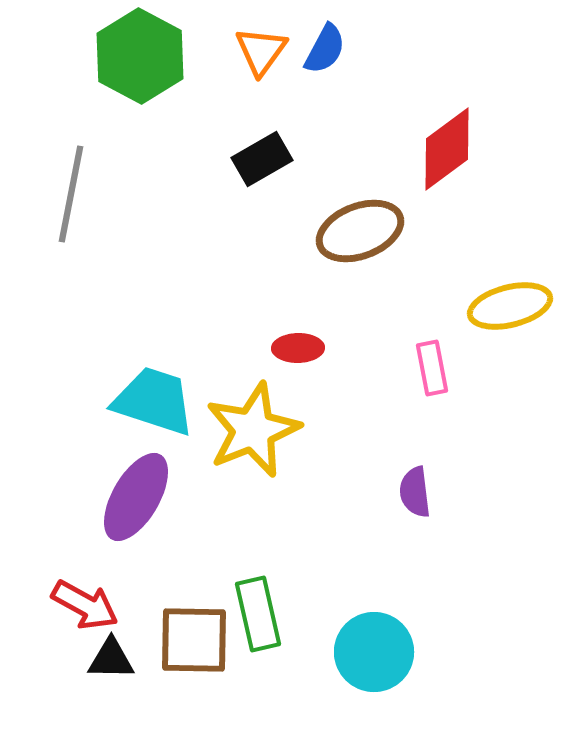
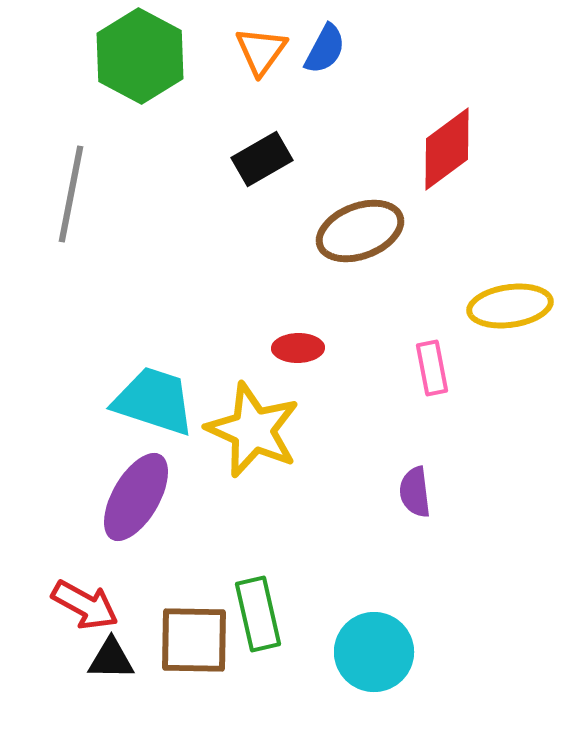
yellow ellipse: rotated 6 degrees clockwise
yellow star: rotated 26 degrees counterclockwise
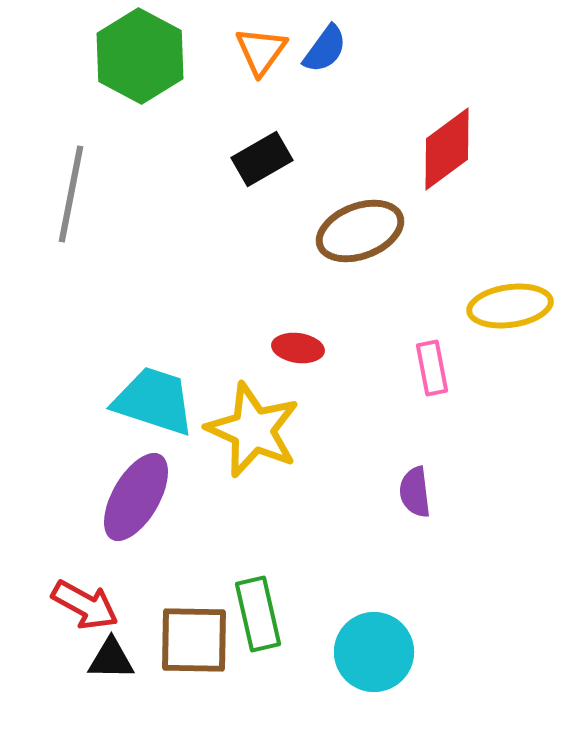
blue semicircle: rotated 8 degrees clockwise
red ellipse: rotated 9 degrees clockwise
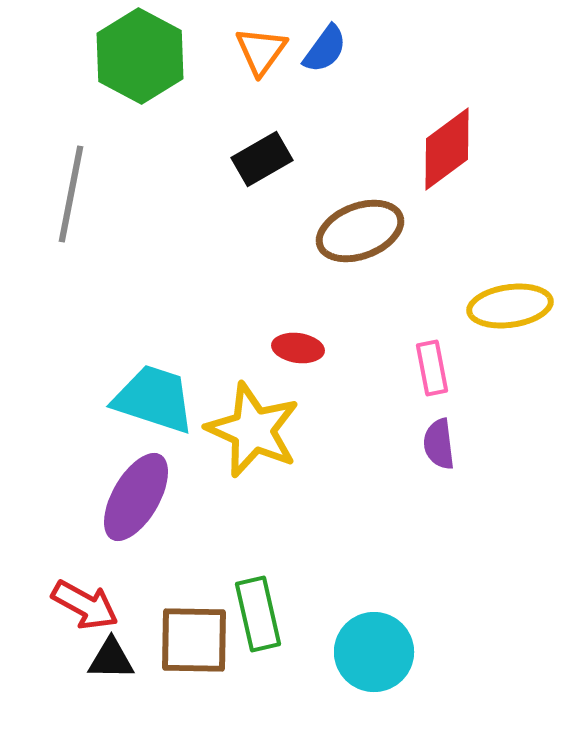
cyan trapezoid: moved 2 px up
purple semicircle: moved 24 px right, 48 px up
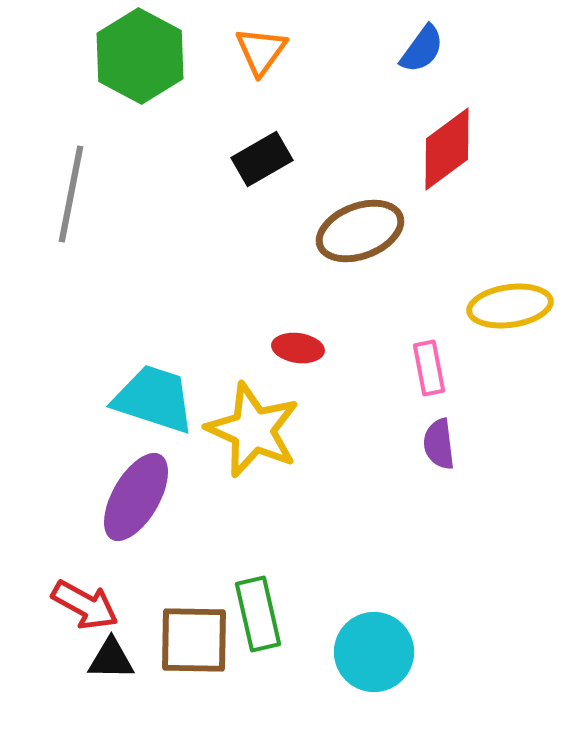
blue semicircle: moved 97 px right
pink rectangle: moved 3 px left
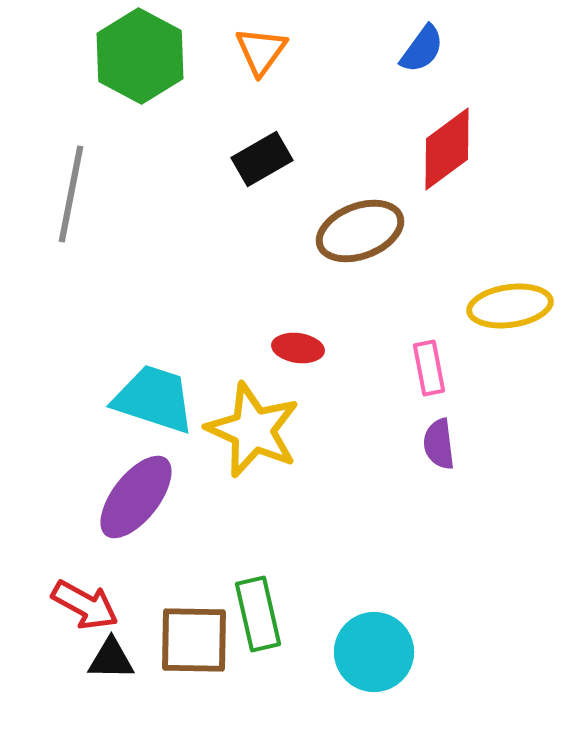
purple ellipse: rotated 8 degrees clockwise
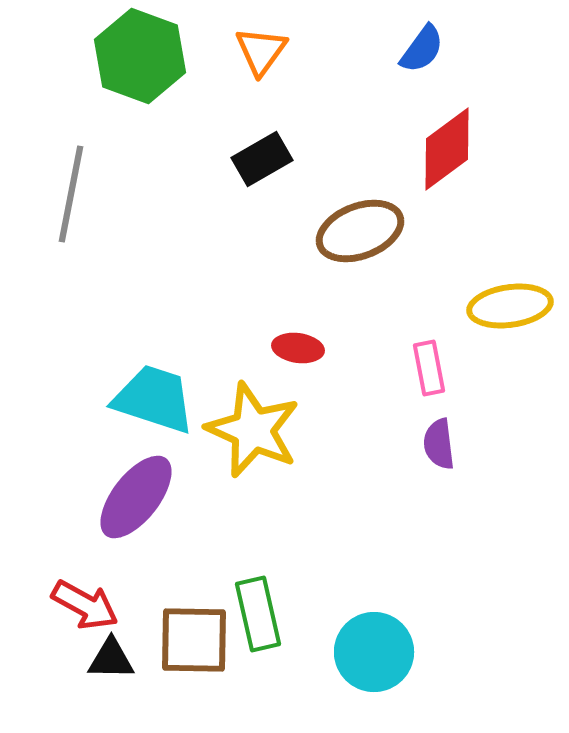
green hexagon: rotated 8 degrees counterclockwise
